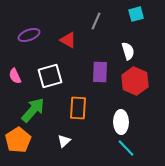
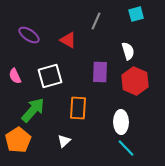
purple ellipse: rotated 55 degrees clockwise
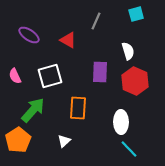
cyan line: moved 3 px right, 1 px down
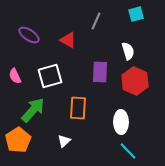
cyan line: moved 1 px left, 2 px down
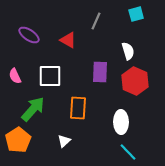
white square: rotated 15 degrees clockwise
green arrow: moved 1 px up
cyan line: moved 1 px down
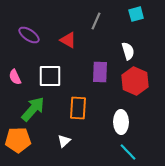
pink semicircle: moved 1 px down
orange pentagon: rotated 30 degrees clockwise
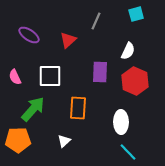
red triangle: rotated 48 degrees clockwise
white semicircle: rotated 42 degrees clockwise
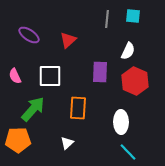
cyan square: moved 3 px left, 2 px down; rotated 21 degrees clockwise
gray line: moved 11 px right, 2 px up; rotated 18 degrees counterclockwise
pink semicircle: moved 1 px up
white triangle: moved 3 px right, 2 px down
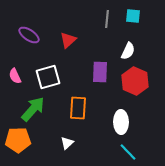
white square: moved 2 px left, 1 px down; rotated 15 degrees counterclockwise
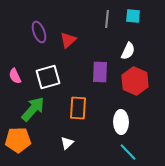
purple ellipse: moved 10 px right, 3 px up; rotated 35 degrees clockwise
